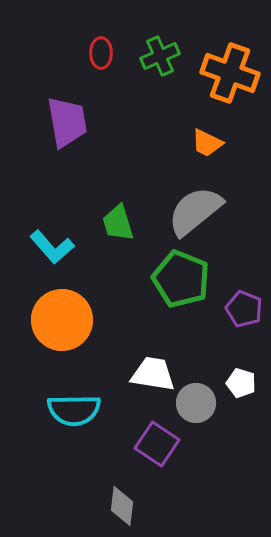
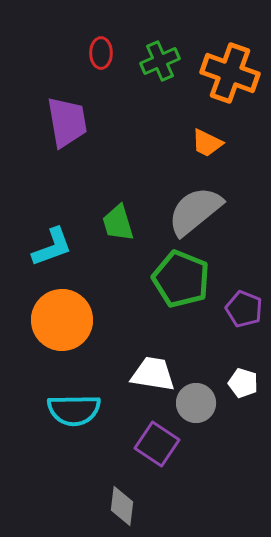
green cross: moved 5 px down
cyan L-shape: rotated 69 degrees counterclockwise
white pentagon: moved 2 px right
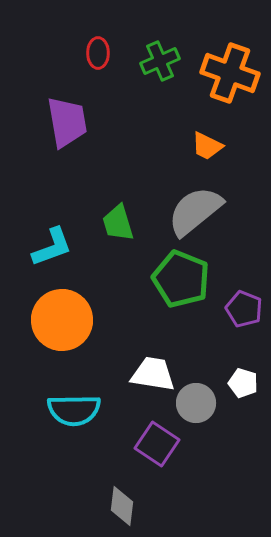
red ellipse: moved 3 px left
orange trapezoid: moved 3 px down
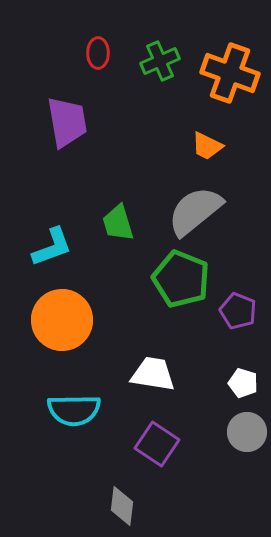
purple pentagon: moved 6 px left, 2 px down
gray circle: moved 51 px right, 29 px down
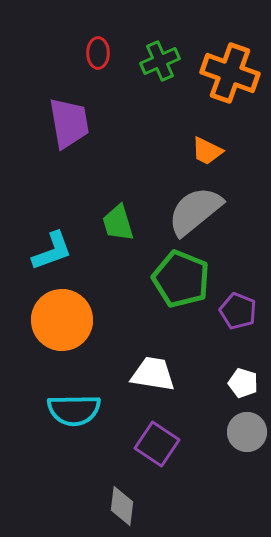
purple trapezoid: moved 2 px right, 1 px down
orange trapezoid: moved 5 px down
cyan L-shape: moved 4 px down
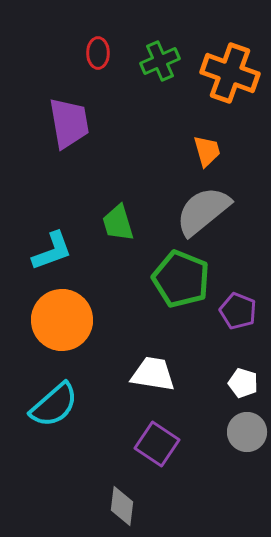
orange trapezoid: rotated 132 degrees counterclockwise
gray semicircle: moved 8 px right
cyan semicircle: moved 20 px left, 5 px up; rotated 40 degrees counterclockwise
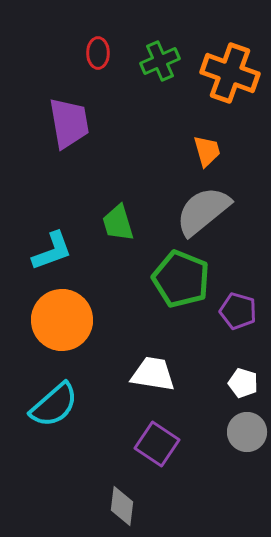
purple pentagon: rotated 6 degrees counterclockwise
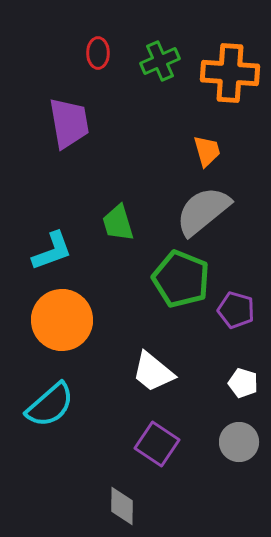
orange cross: rotated 16 degrees counterclockwise
purple pentagon: moved 2 px left, 1 px up
white trapezoid: moved 2 px up; rotated 150 degrees counterclockwise
cyan semicircle: moved 4 px left
gray circle: moved 8 px left, 10 px down
gray diamond: rotated 6 degrees counterclockwise
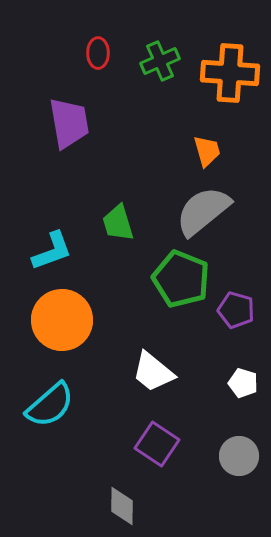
gray circle: moved 14 px down
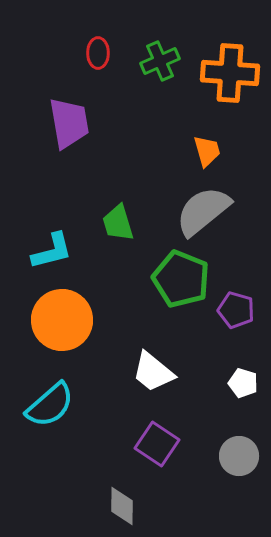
cyan L-shape: rotated 6 degrees clockwise
